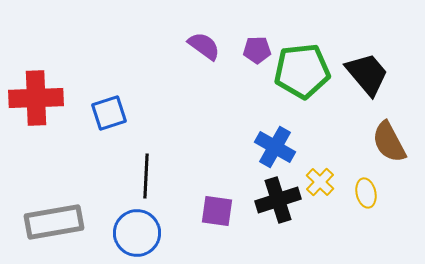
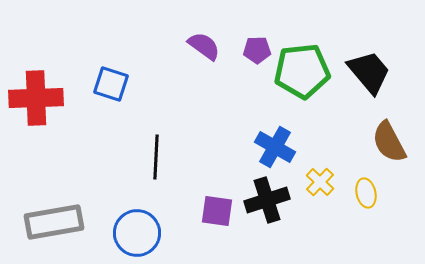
black trapezoid: moved 2 px right, 2 px up
blue square: moved 2 px right, 29 px up; rotated 36 degrees clockwise
black line: moved 10 px right, 19 px up
black cross: moved 11 px left
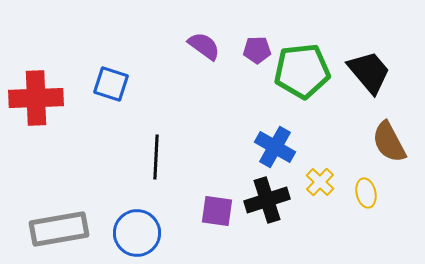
gray rectangle: moved 5 px right, 7 px down
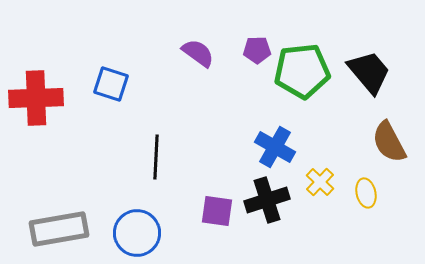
purple semicircle: moved 6 px left, 7 px down
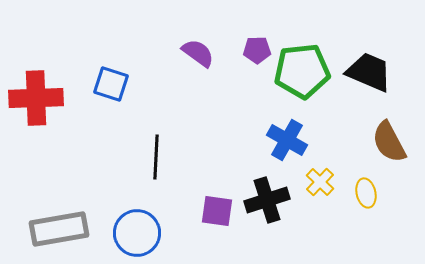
black trapezoid: rotated 27 degrees counterclockwise
blue cross: moved 12 px right, 7 px up
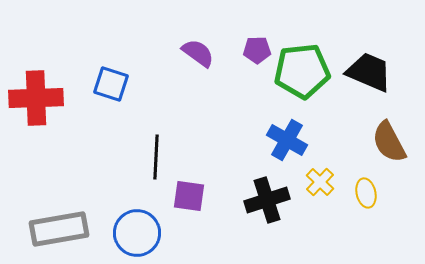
purple square: moved 28 px left, 15 px up
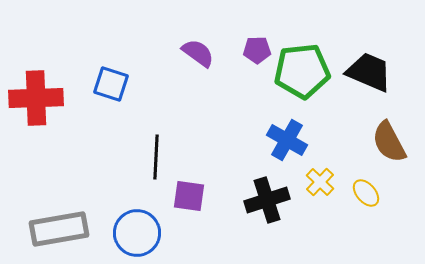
yellow ellipse: rotated 28 degrees counterclockwise
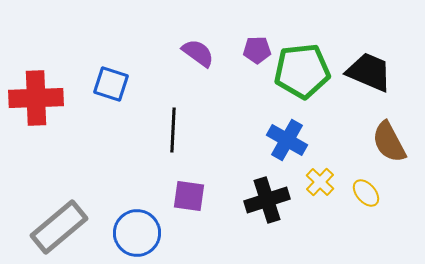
black line: moved 17 px right, 27 px up
gray rectangle: moved 2 px up; rotated 30 degrees counterclockwise
